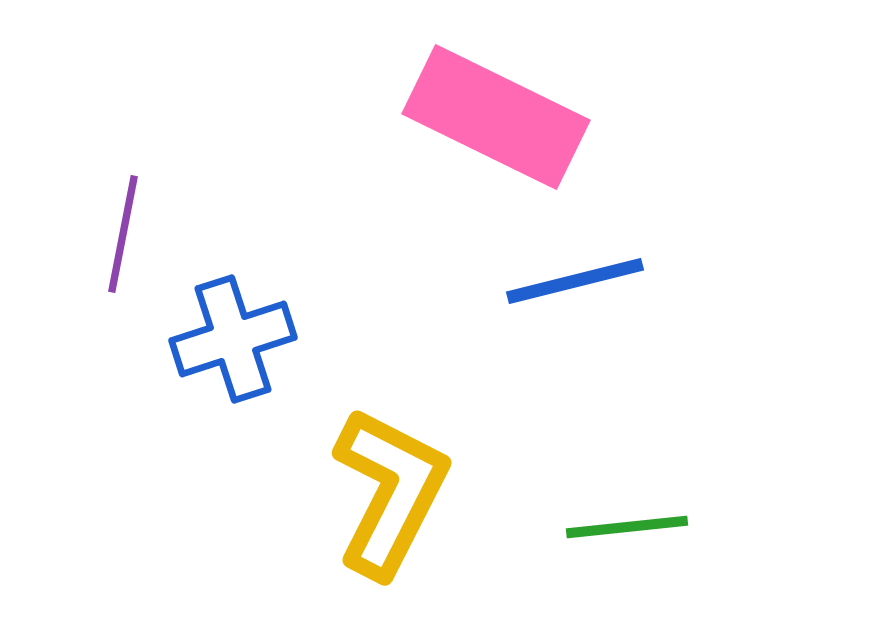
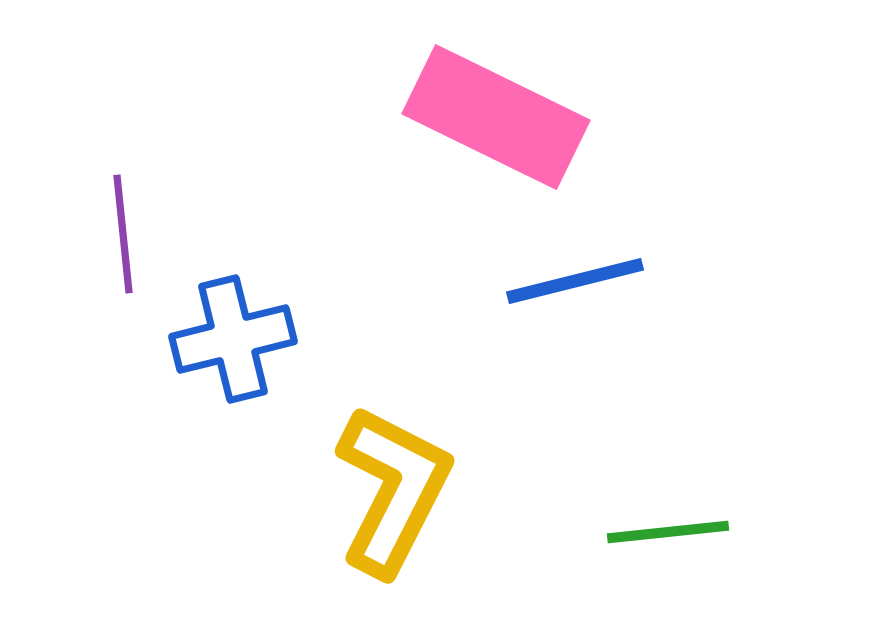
purple line: rotated 17 degrees counterclockwise
blue cross: rotated 4 degrees clockwise
yellow L-shape: moved 3 px right, 2 px up
green line: moved 41 px right, 5 px down
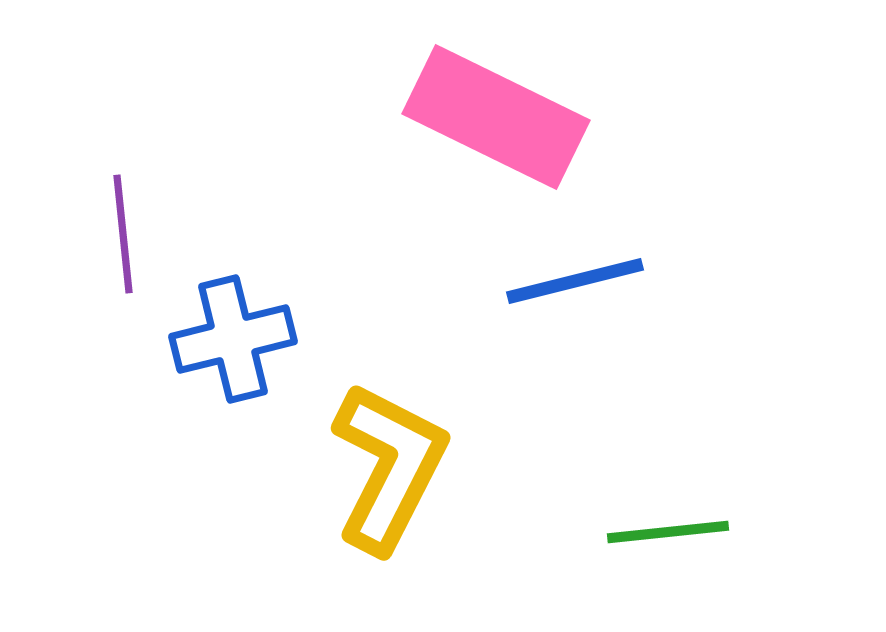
yellow L-shape: moved 4 px left, 23 px up
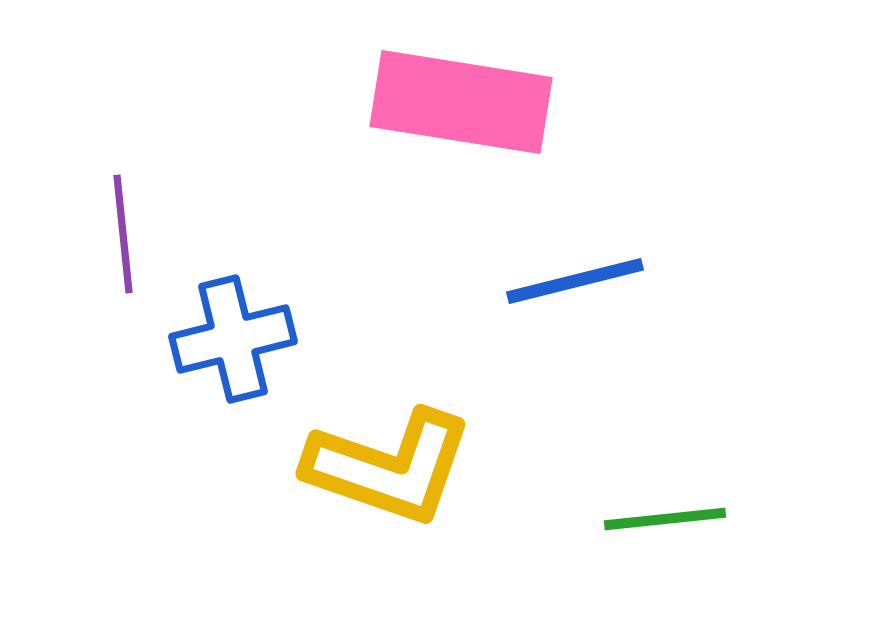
pink rectangle: moved 35 px left, 15 px up; rotated 17 degrees counterclockwise
yellow L-shape: rotated 82 degrees clockwise
green line: moved 3 px left, 13 px up
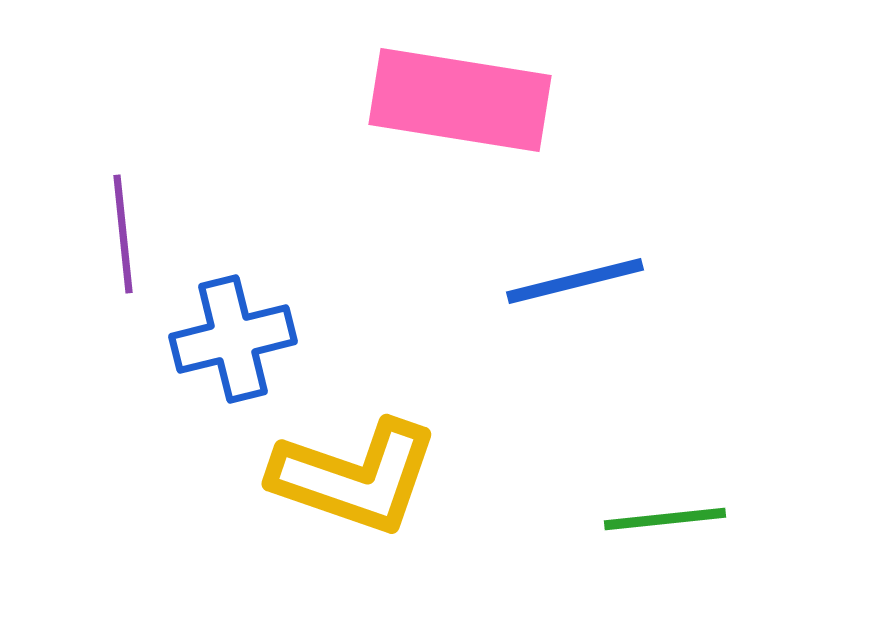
pink rectangle: moved 1 px left, 2 px up
yellow L-shape: moved 34 px left, 10 px down
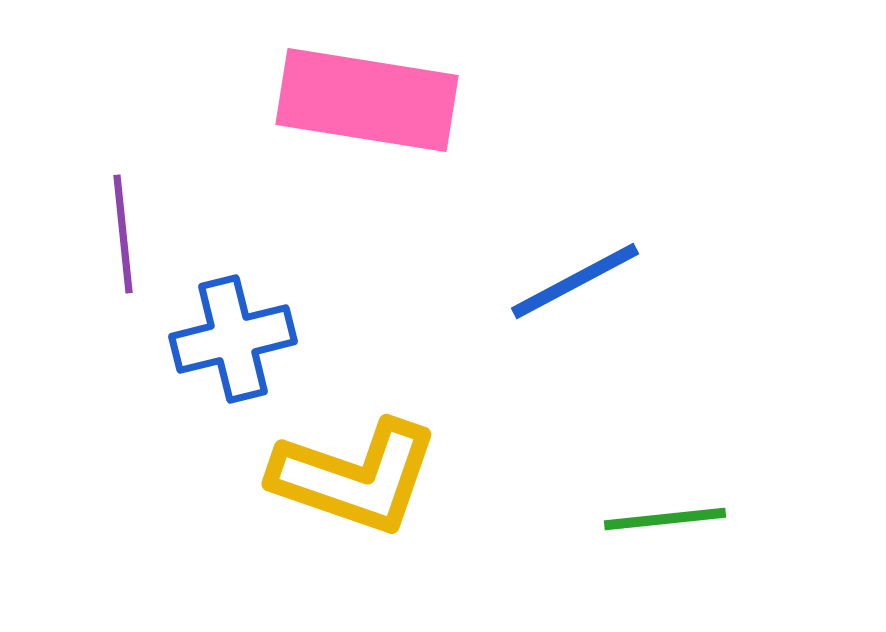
pink rectangle: moved 93 px left
blue line: rotated 14 degrees counterclockwise
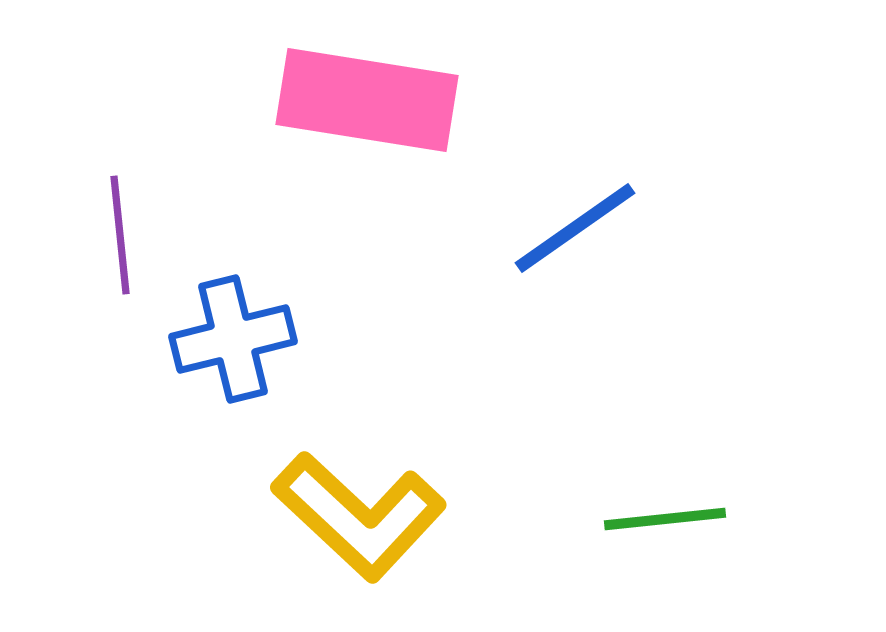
purple line: moved 3 px left, 1 px down
blue line: moved 53 px up; rotated 7 degrees counterclockwise
yellow L-shape: moved 4 px right, 39 px down; rotated 24 degrees clockwise
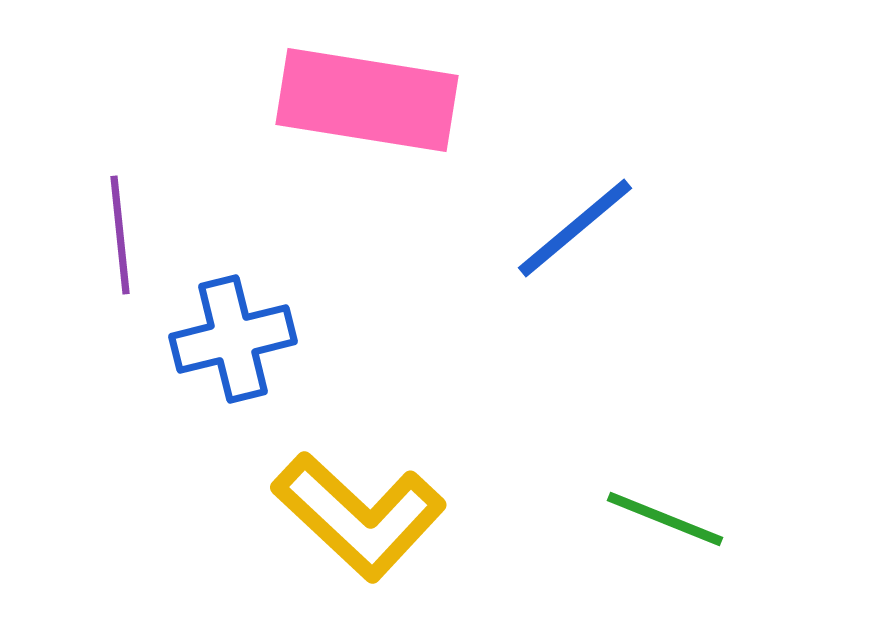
blue line: rotated 5 degrees counterclockwise
green line: rotated 28 degrees clockwise
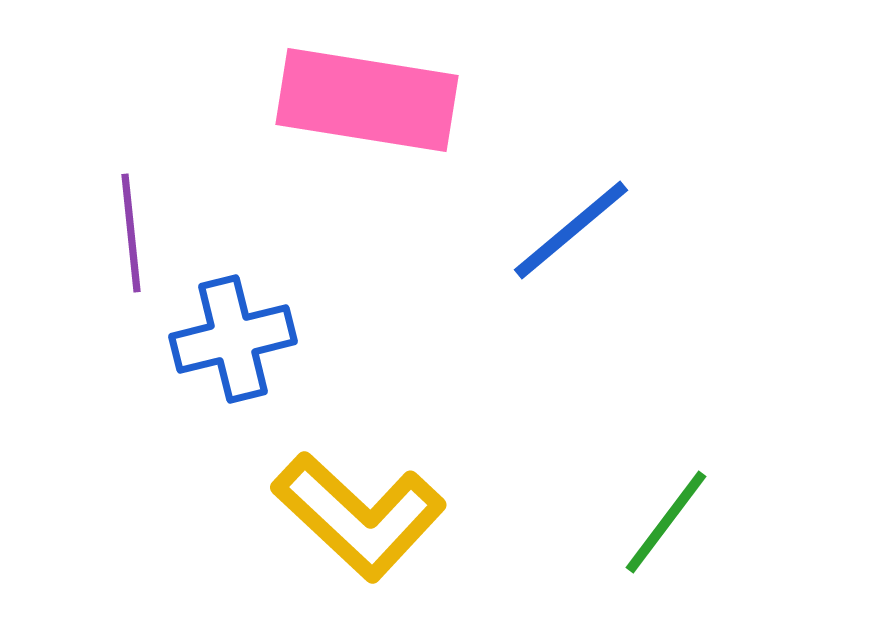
blue line: moved 4 px left, 2 px down
purple line: moved 11 px right, 2 px up
green line: moved 1 px right, 3 px down; rotated 75 degrees counterclockwise
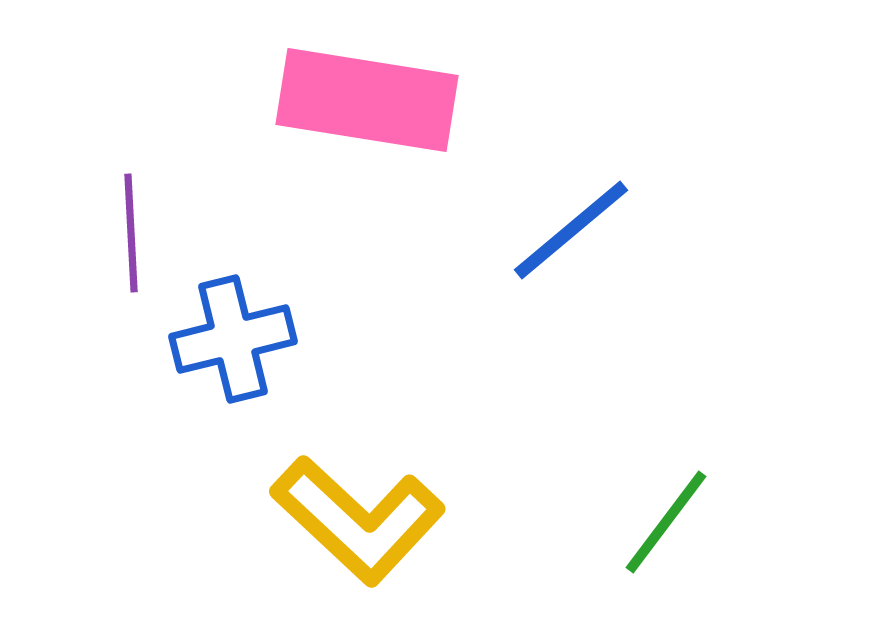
purple line: rotated 3 degrees clockwise
yellow L-shape: moved 1 px left, 4 px down
